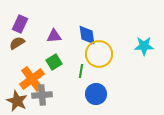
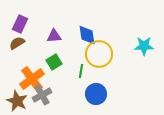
gray cross: rotated 24 degrees counterclockwise
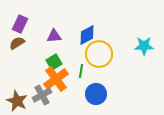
blue diamond: rotated 70 degrees clockwise
orange cross: moved 24 px right
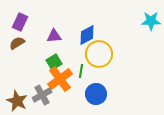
purple rectangle: moved 2 px up
cyan star: moved 7 px right, 25 px up
orange cross: moved 4 px right
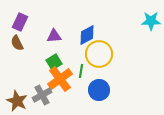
brown semicircle: rotated 84 degrees counterclockwise
blue circle: moved 3 px right, 4 px up
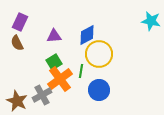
cyan star: rotated 12 degrees clockwise
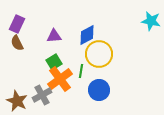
purple rectangle: moved 3 px left, 2 px down
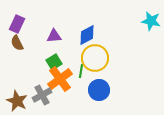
yellow circle: moved 4 px left, 4 px down
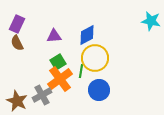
green square: moved 4 px right
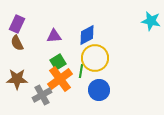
brown star: moved 22 px up; rotated 25 degrees counterclockwise
